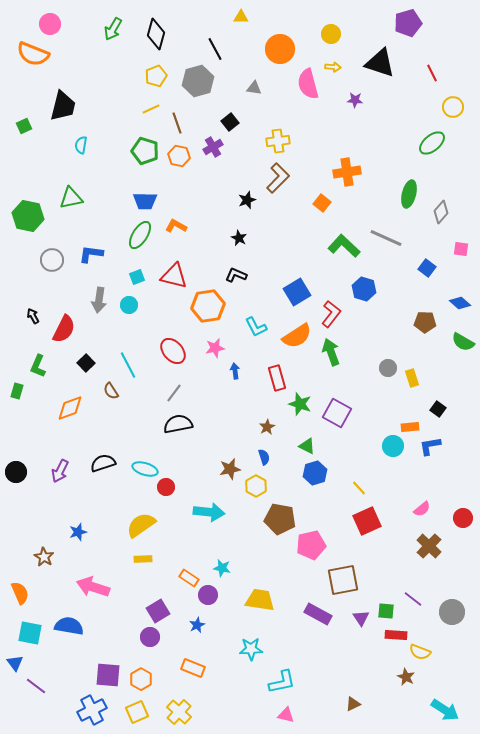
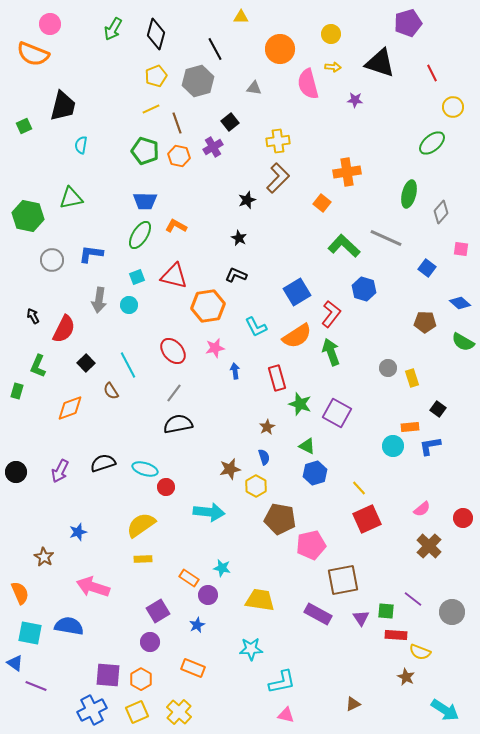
red square at (367, 521): moved 2 px up
purple circle at (150, 637): moved 5 px down
blue triangle at (15, 663): rotated 18 degrees counterclockwise
purple line at (36, 686): rotated 15 degrees counterclockwise
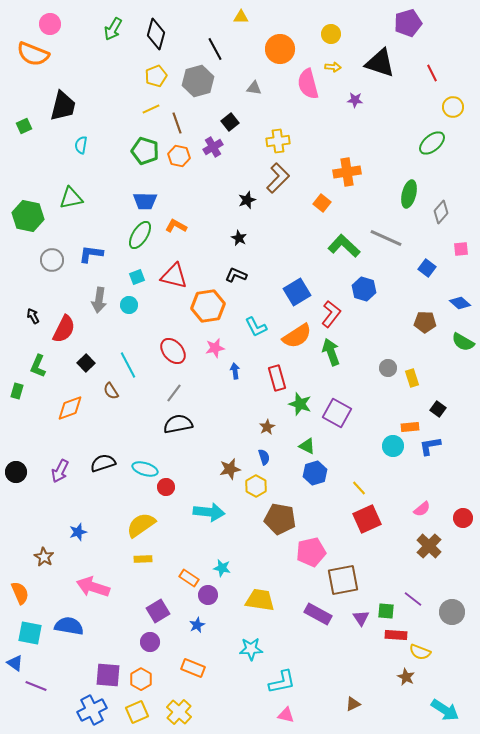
pink square at (461, 249): rotated 14 degrees counterclockwise
pink pentagon at (311, 545): moved 7 px down
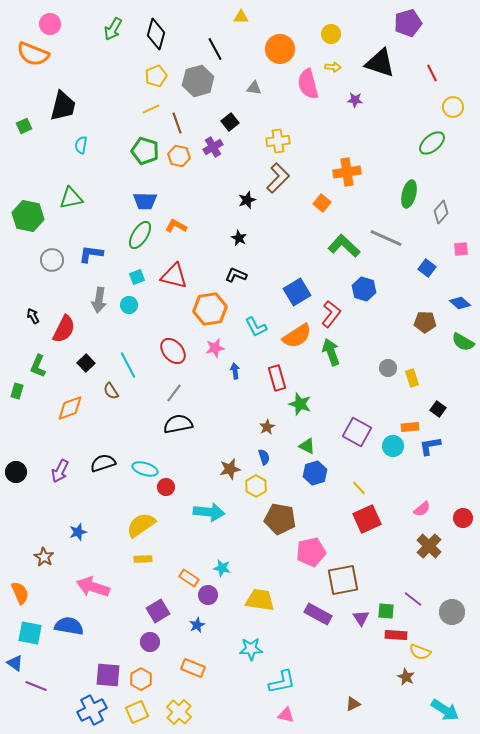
orange hexagon at (208, 306): moved 2 px right, 3 px down
purple square at (337, 413): moved 20 px right, 19 px down
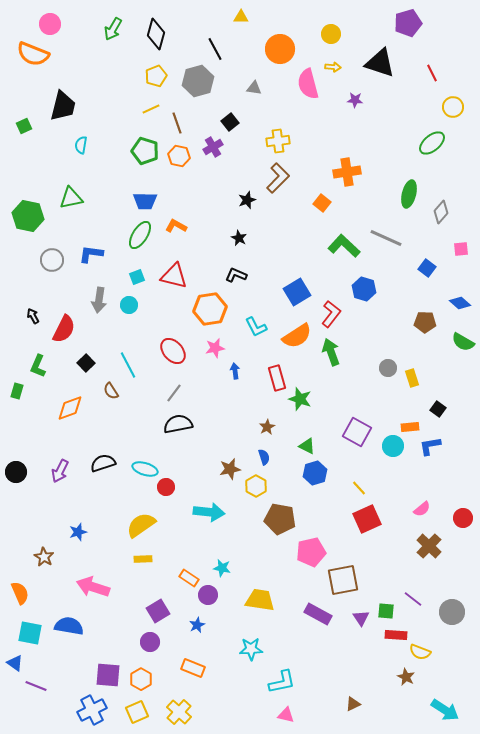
green star at (300, 404): moved 5 px up
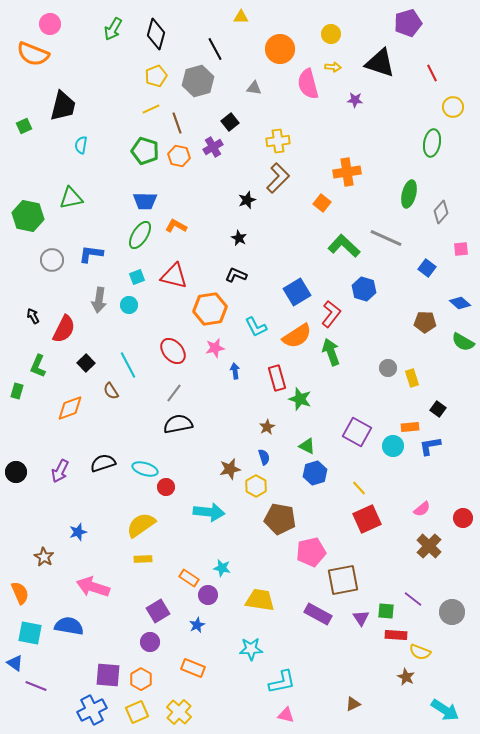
green ellipse at (432, 143): rotated 40 degrees counterclockwise
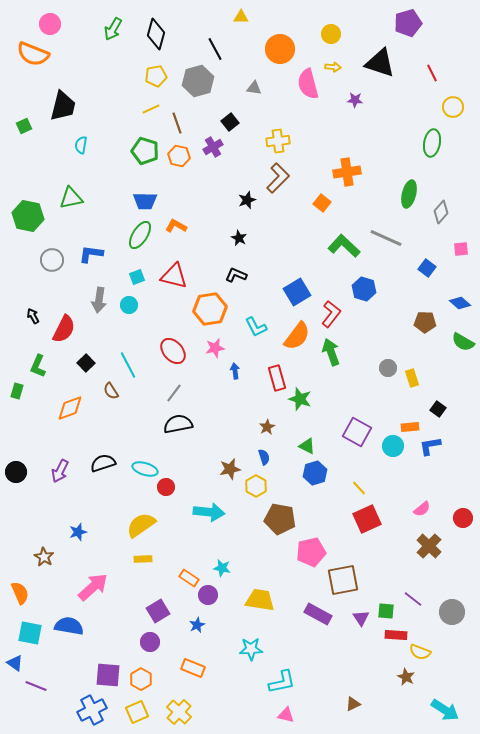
yellow pentagon at (156, 76): rotated 10 degrees clockwise
orange semicircle at (297, 336): rotated 20 degrees counterclockwise
pink arrow at (93, 587): rotated 120 degrees clockwise
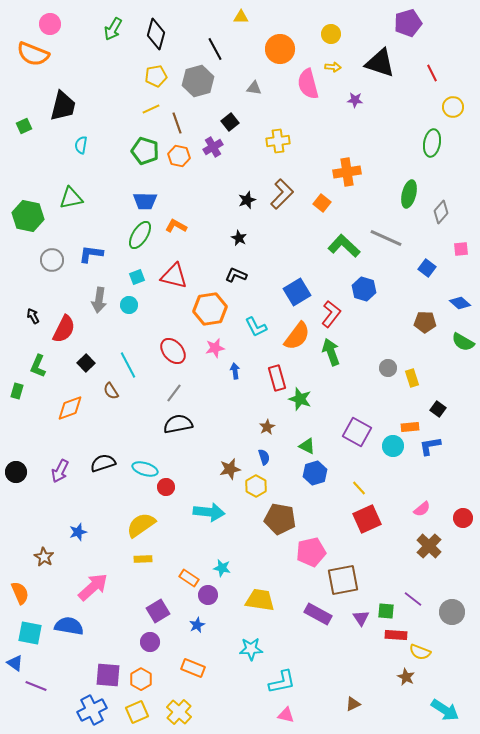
brown L-shape at (278, 178): moved 4 px right, 16 px down
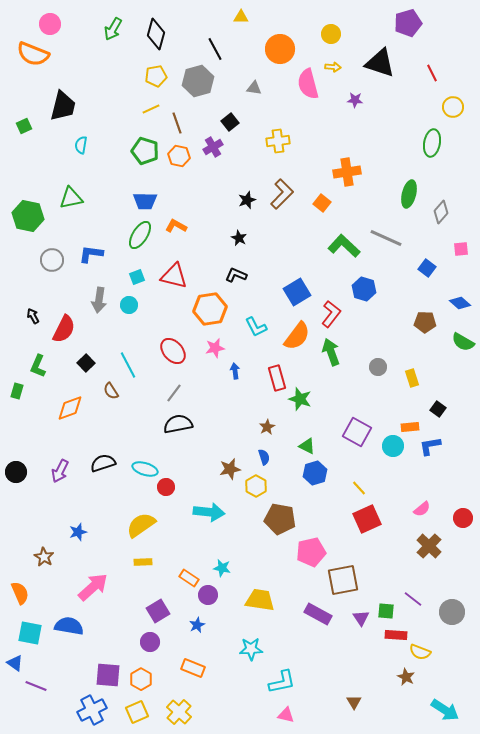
gray circle at (388, 368): moved 10 px left, 1 px up
yellow rectangle at (143, 559): moved 3 px down
brown triangle at (353, 704): moved 1 px right, 2 px up; rotated 35 degrees counterclockwise
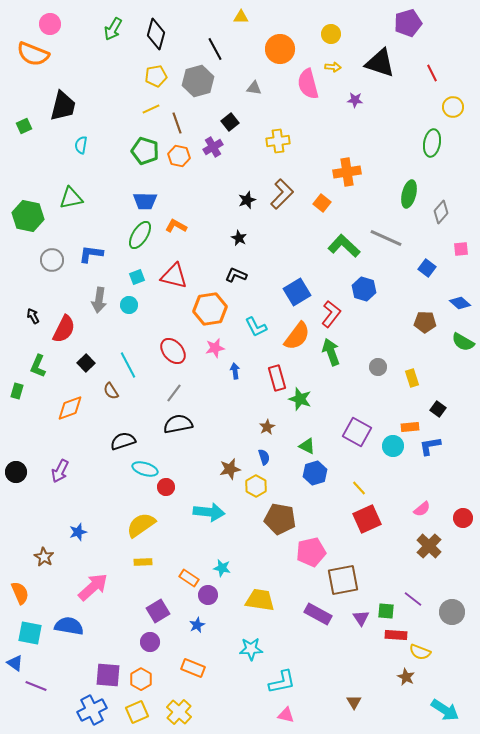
black semicircle at (103, 463): moved 20 px right, 22 px up
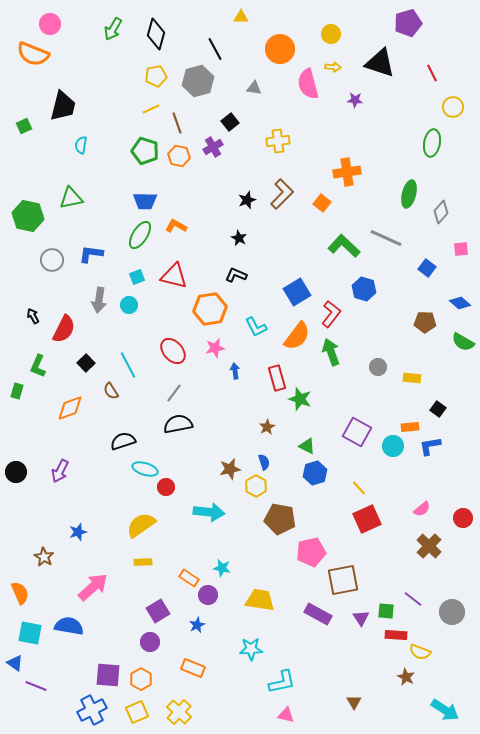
yellow rectangle at (412, 378): rotated 66 degrees counterclockwise
blue semicircle at (264, 457): moved 5 px down
